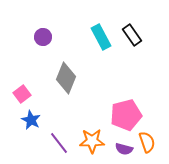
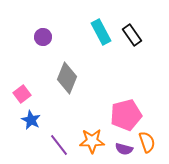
cyan rectangle: moved 5 px up
gray diamond: moved 1 px right
purple line: moved 2 px down
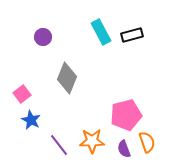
black rectangle: rotated 70 degrees counterclockwise
purple semicircle: rotated 54 degrees clockwise
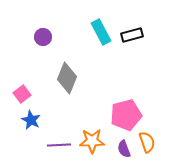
purple line: rotated 55 degrees counterclockwise
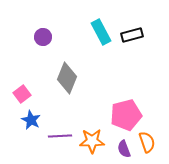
purple line: moved 1 px right, 9 px up
